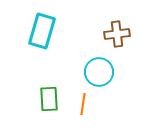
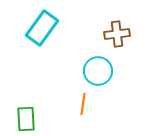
cyan rectangle: moved 3 px up; rotated 20 degrees clockwise
cyan circle: moved 1 px left, 1 px up
green rectangle: moved 23 px left, 20 px down
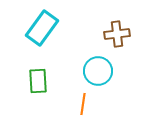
green rectangle: moved 12 px right, 38 px up
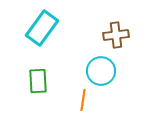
brown cross: moved 1 px left, 1 px down
cyan circle: moved 3 px right
orange line: moved 4 px up
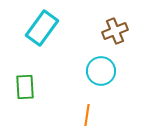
brown cross: moved 1 px left, 4 px up; rotated 15 degrees counterclockwise
green rectangle: moved 13 px left, 6 px down
orange line: moved 4 px right, 15 px down
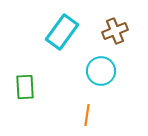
cyan rectangle: moved 20 px right, 4 px down
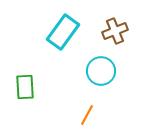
cyan rectangle: moved 1 px right
orange line: rotated 20 degrees clockwise
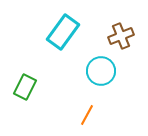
brown cross: moved 6 px right, 5 px down
green rectangle: rotated 30 degrees clockwise
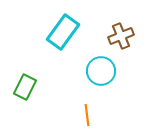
orange line: rotated 35 degrees counterclockwise
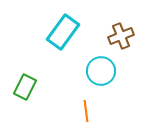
orange line: moved 1 px left, 4 px up
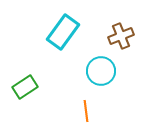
green rectangle: rotated 30 degrees clockwise
